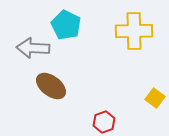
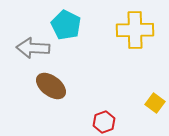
yellow cross: moved 1 px right, 1 px up
yellow square: moved 5 px down
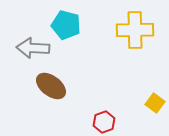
cyan pentagon: rotated 12 degrees counterclockwise
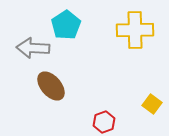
cyan pentagon: rotated 24 degrees clockwise
brown ellipse: rotated 12 degrees clockwise
yellow square: moved 3 px left, 1 px down
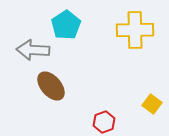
gray arrow: moved 2 px down
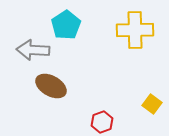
brown ellipse: rotated 20 degrees counterclockwise
red hexagon: moved 2 px left
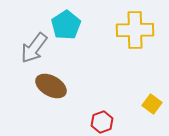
gray arrow: moved 1 px right, 2 px up; rotated 56 degrees counterclockwise
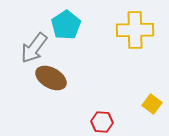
brown ellipse: moved 8 px up
red hexagon: rotated 25 degrees clockwise
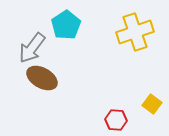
yellow cross: moved 2 px down; rotated 18 degrees counterclockwise
gray arrow: moved 2 px left
brown ellipse: moved 9 px left
red hexagon: moved 14 px right, 2 px up
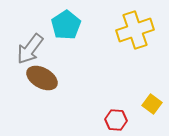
yellow cross: moved 2 px up
gray arrow: moved 2 px left, 1 px down
